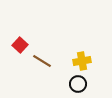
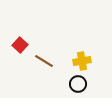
brown line: moved 2 px right
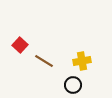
black circle: moved 5 px left, 1 px down
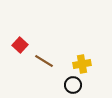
yellow cross: moved 3 px down
